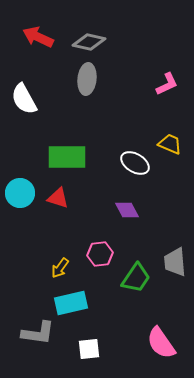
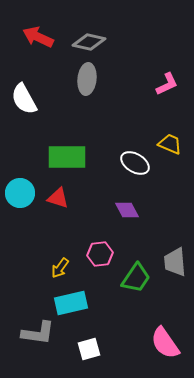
pink semicircle: moved 4 px right
white square: rotated 10 degrees counterclockwise
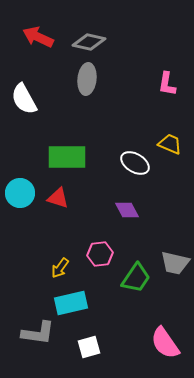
pink L-shape: rotated 125 degrees clockwise
gray trapezoid: moved 1 px down; rotated 72 degrees counterclockwise
white square: moved 2 px up
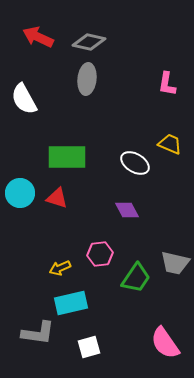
red triangle: moved 1 px left
yellow arrow: rotated 30 degrees clockwise
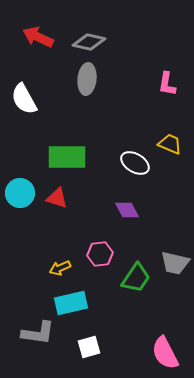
pink semicircle: moved 10 px down; rotated 8 degrees clockwise
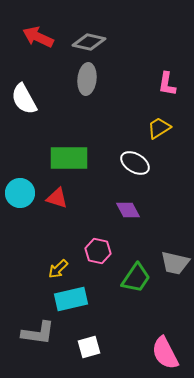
yellow trapezoid: moved 11 px left, 16 px up; rotated 55 degrees counterclockwise
green rectangle: moved 2 px right, 1 px down
purple diamond: moved 1 px right
pink hexagon: moved 2 px left, 3 px up; rotated 20 degrees clockwise
yellow arrow: moved 2 px left, 1 px down; rotated 20 degrees counterclockwise
cyan rectangle: moved 4 px up
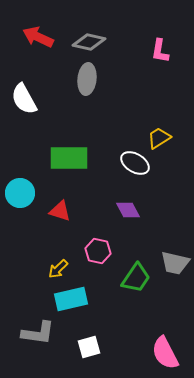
pink L-shape: moved 7 px left, 33 px up
yellow trapezoid: moved 10 px down
red triangle: moved 3 px right, 13 px down
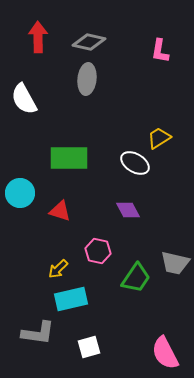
red arrow: rotated 64 degrees clockwise
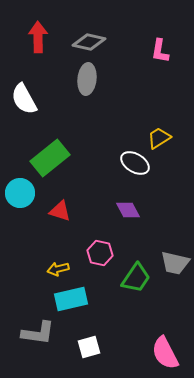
green rectangle: moved 19 px left; rotated 39 degrees counterclockwise
pink hexagon: moved 2 px right, 2 px down
yellow arrow: rotated 30 degrees clockwise
